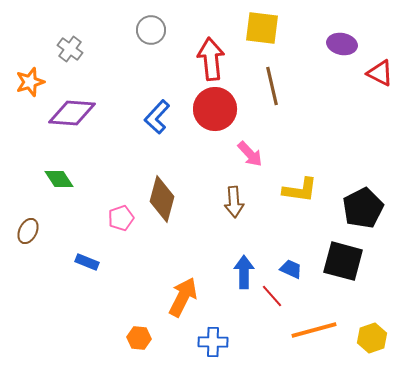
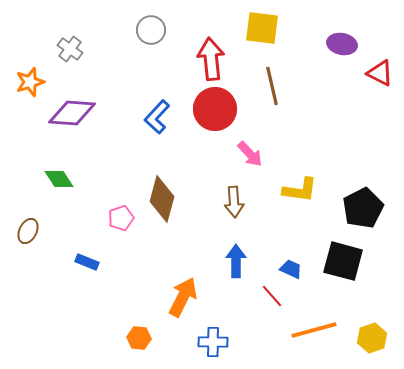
blue arrow: moved 8 px left, 11 px up
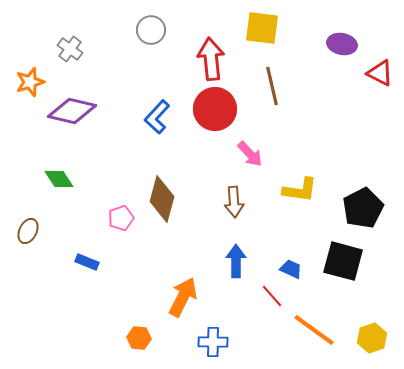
purple diamond: moved 2 px up; rotated 9 degrees clockwise
orange line: rotated 51 degrees clockwise
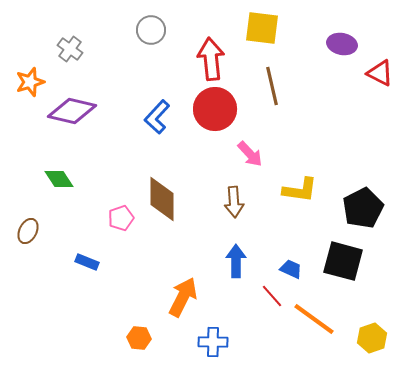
brown diamond: rotated 15 degrees counterclockwise
orange line: moved 11 px up
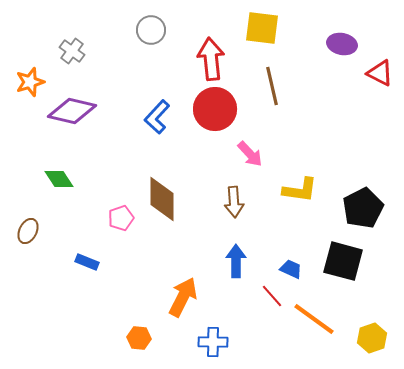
gray cross: moved 2 px right, 2 px down
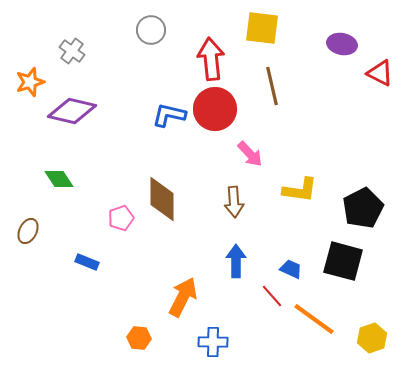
blue L-shape: moved 12 px right, 2 px up; rotated 60 degrees clockwise
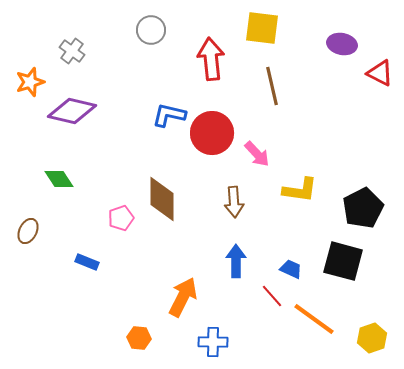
red circle: moved 3 px left, 24 px down
pink arrow: moved 7 px right
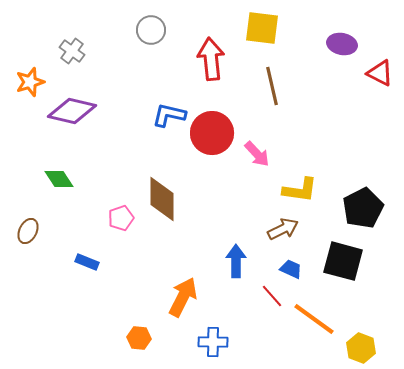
brown arrow: moved 49 px right, 27 px down; rotated 112 degrees counterclockwise
yellow hexagon: moved 11 px left, 10 px down; rotated 20 degrees counterclockwise
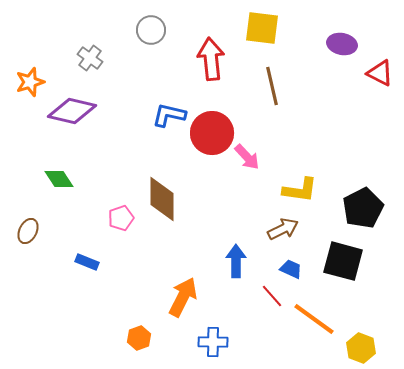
gray cross: moved 18 px right, 7 px down
pink arrow: moved 10 px left, 3 px down
orange hexagon: rotated 25 degrees counterclockwise
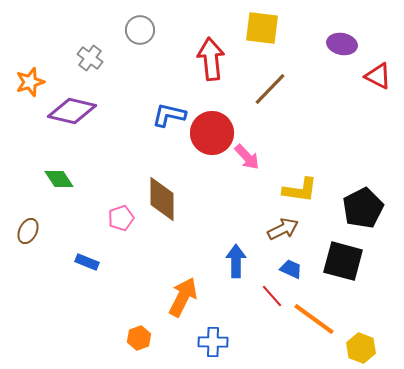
gray circle: moved 11 px left
red triangle: moved 2 px left, 3 px down
brown line: moved 2 px left, 3 px down; rotated 57 degrees clockwise
